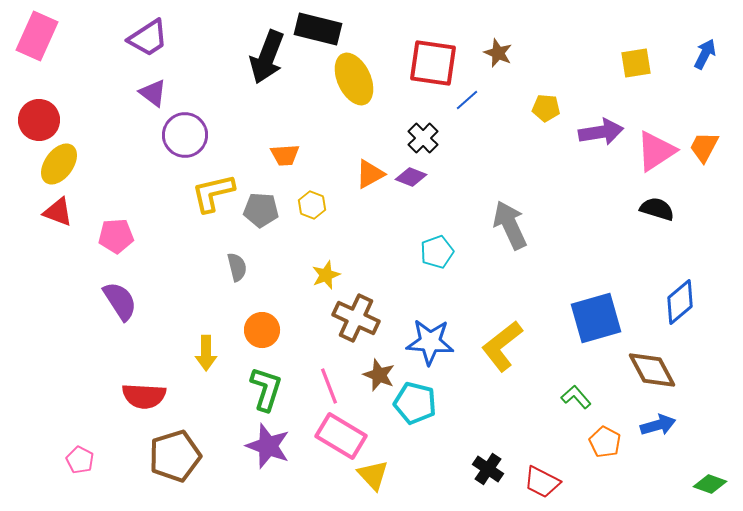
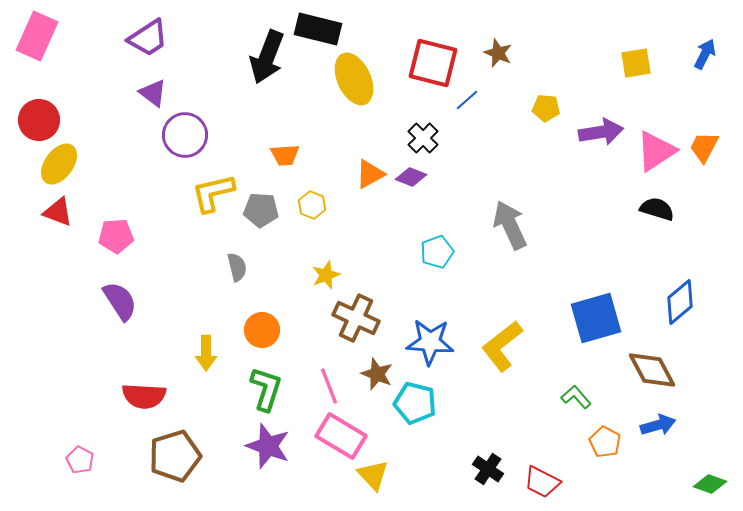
red square at (433, 63): rotated 6 degrees clockwise
brown star at (379, 375): moved 2 px left, 1 px up
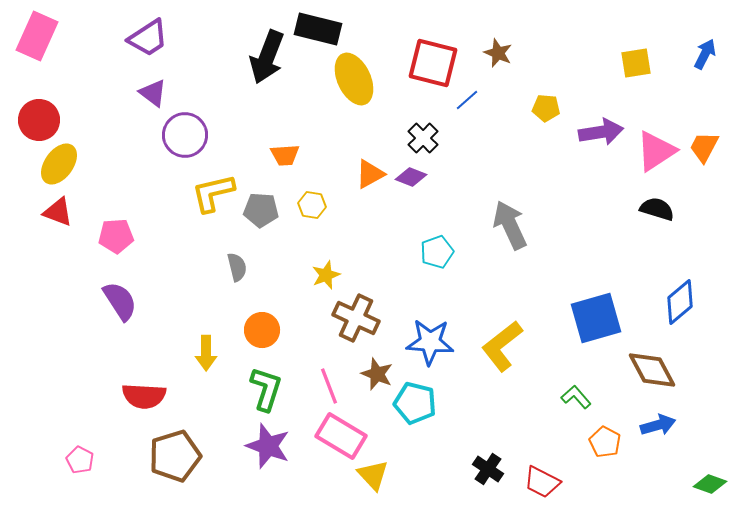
yellow hexagon at (312, 205): rotated 12 degrees counterclockwise
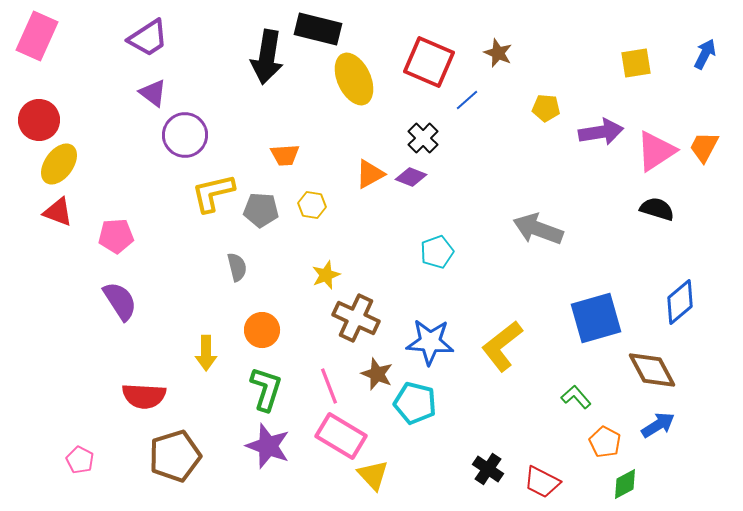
black arrow at (267, 57): rotated 12 degrees counterclockwise
red square at (433, 63): moved 4 px left, 1 px up; rotated 9 degrees clockwise
gray arrow at (510, 225): moved 28 px right, 4 px down; rotated 45 degrees counterclockwise
blue arrow at (658, 425): rotated 16 degrees counterclockwise
green diamond at (710, 484): moved 85 px left; rotated 48 degrees counterclockwise
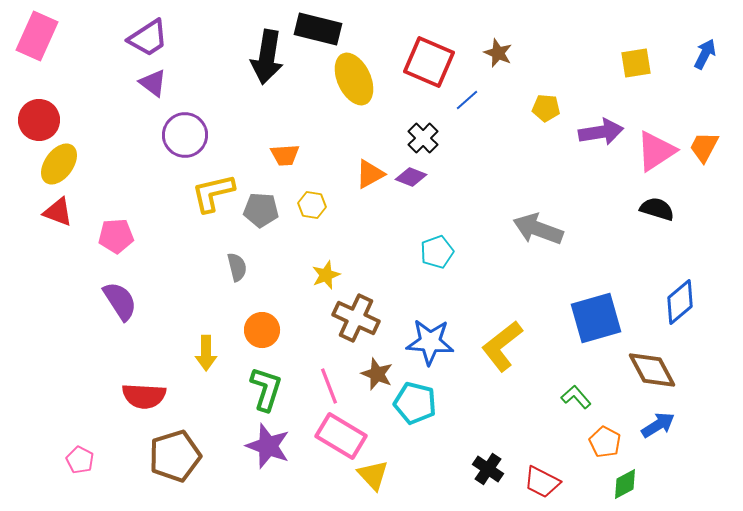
purple triangle at (153, 93): moved 10 px up
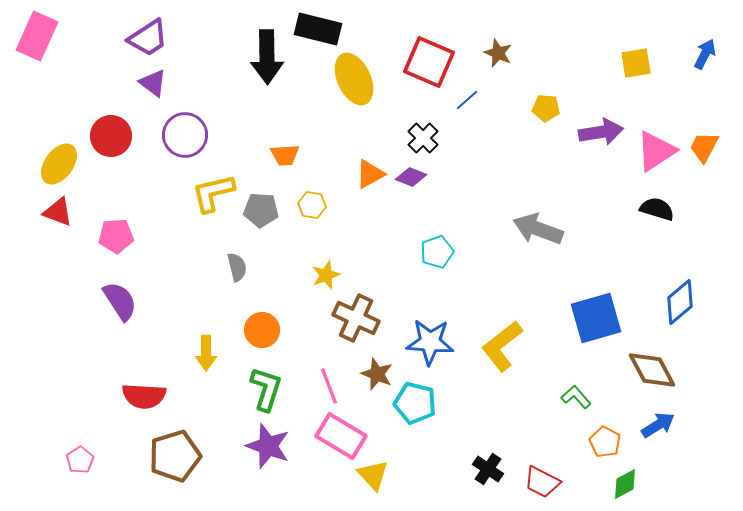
black arrow at (267, 57): rotated 10 degrees counterclockwise
red circle at (39, 120): moved 72 px right, 16 px down
pink pentagon at (80, 460): rotated 12 degrees clockwise
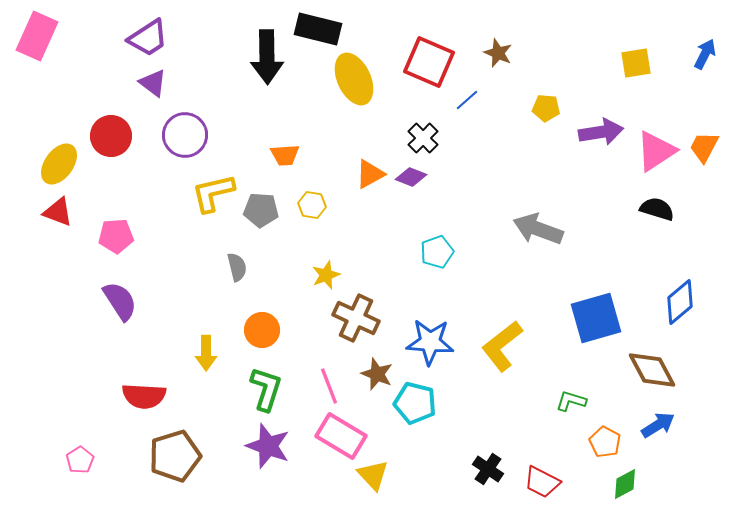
green L-shape at (576, 397): moved 5 px left, 4 px down; rotated 32 degrees counterclockwise
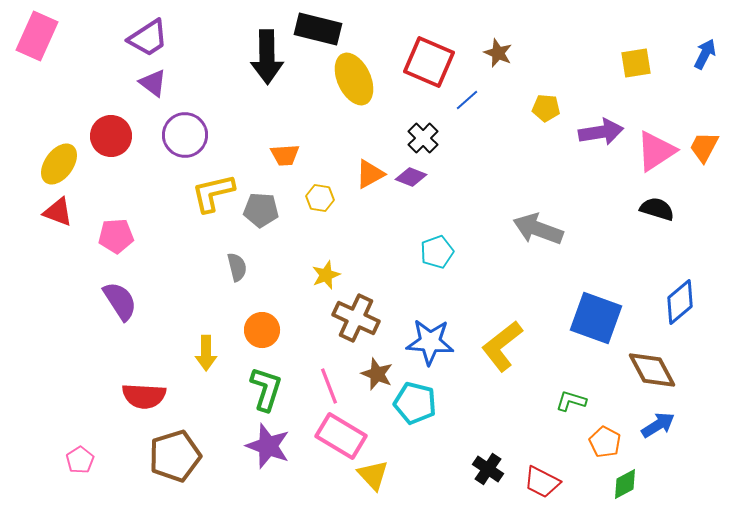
yellow hexagon at (312, 205): moved 8 px right, 7 px up
blue square at (596, 318): rotated 36 degrees clockwise
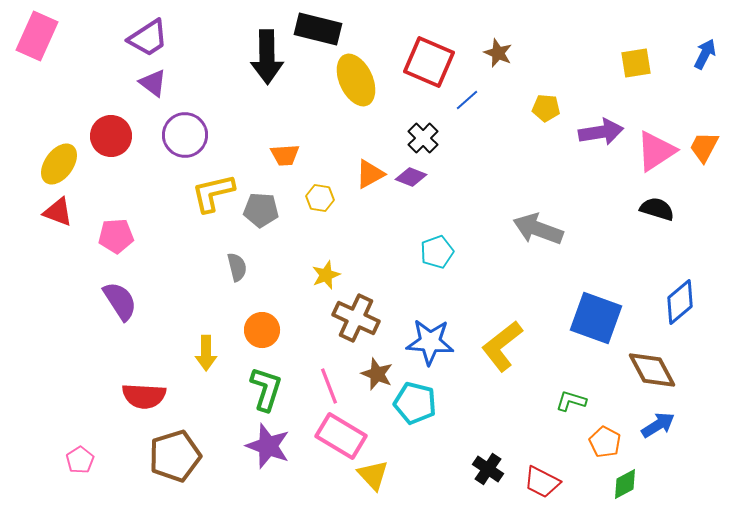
yellow ellipse at (354, 79): moved 2 px right, 1 px down
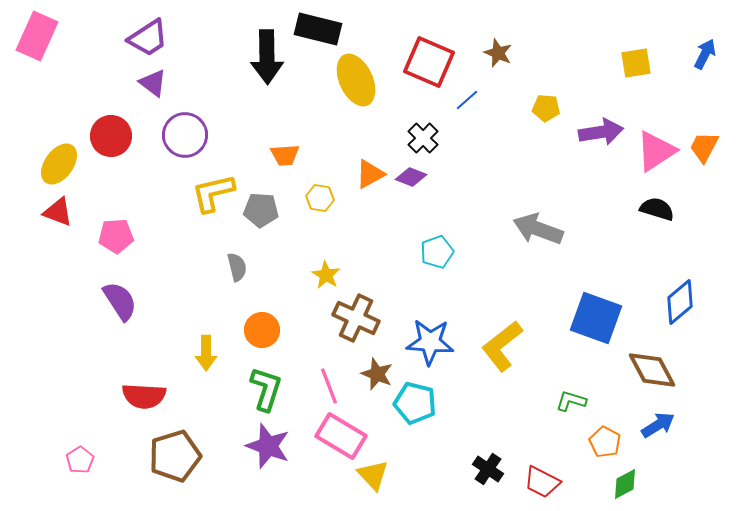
yellow star at (326, 275): rotated 20 degrees counterclockwise
